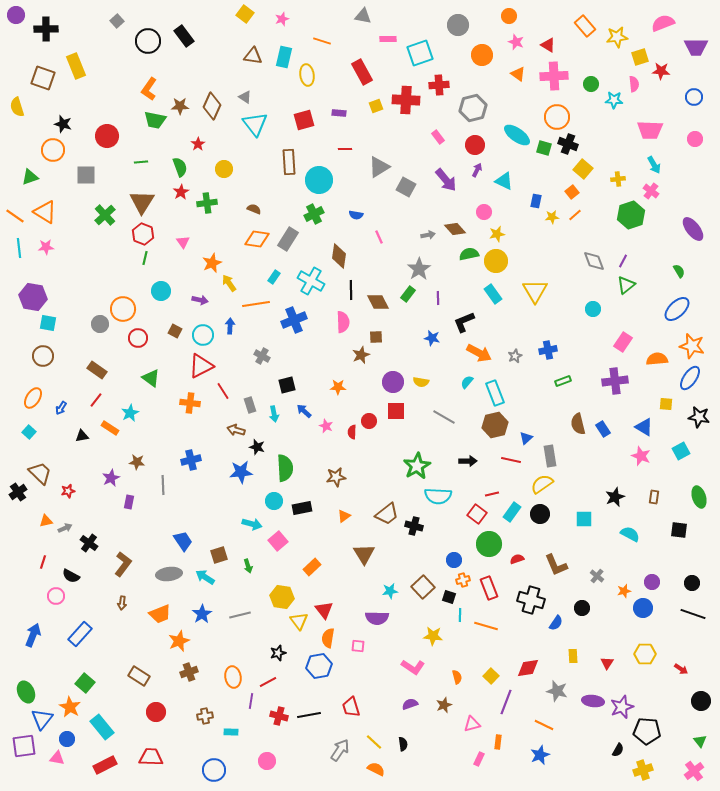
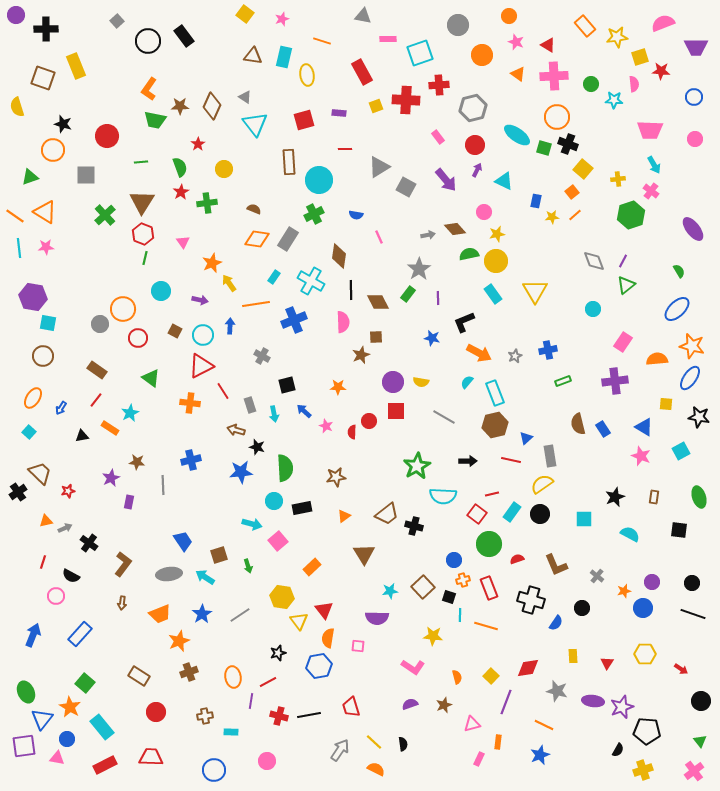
cyan semicircle at (438, 496): moved 5 px right
gray line at (240, 615): rotated 20 degrees counterclockwise
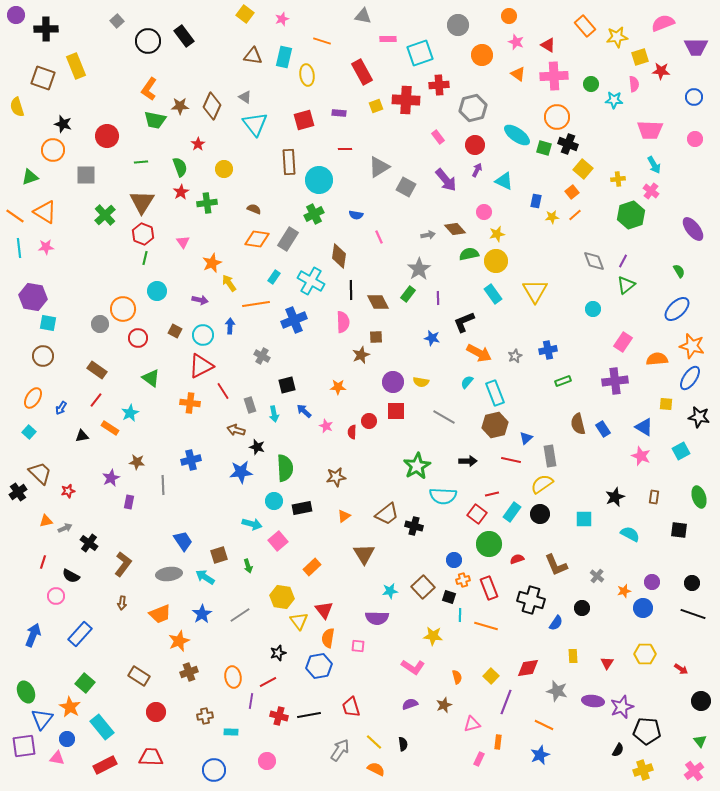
cyan circle at (161, 291): moved 4 px left
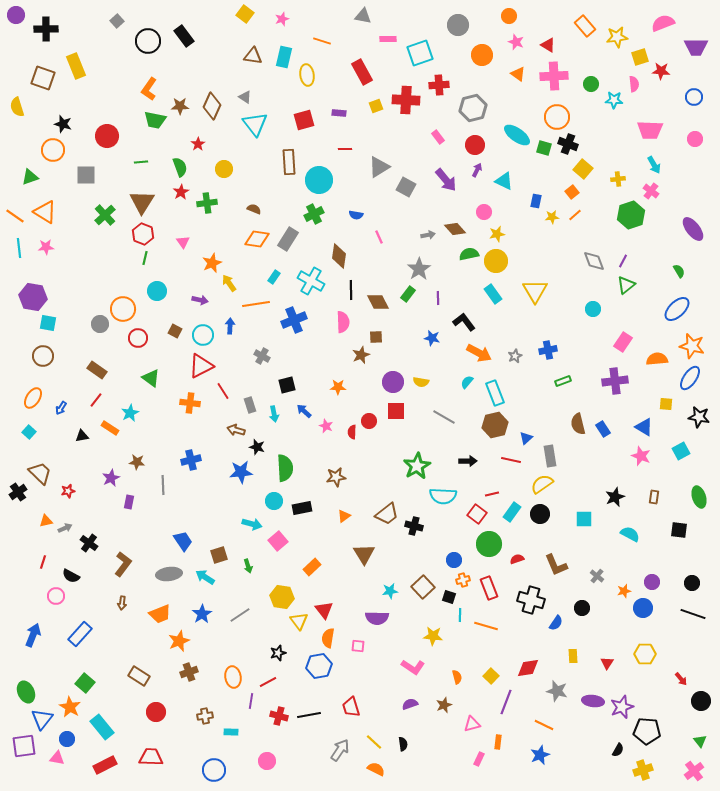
black L-shape at (464, 322): rotated 75 degrees clockwise
red arrow at (681, 669): moved 10 px down; rotated 16 degrees clockwise
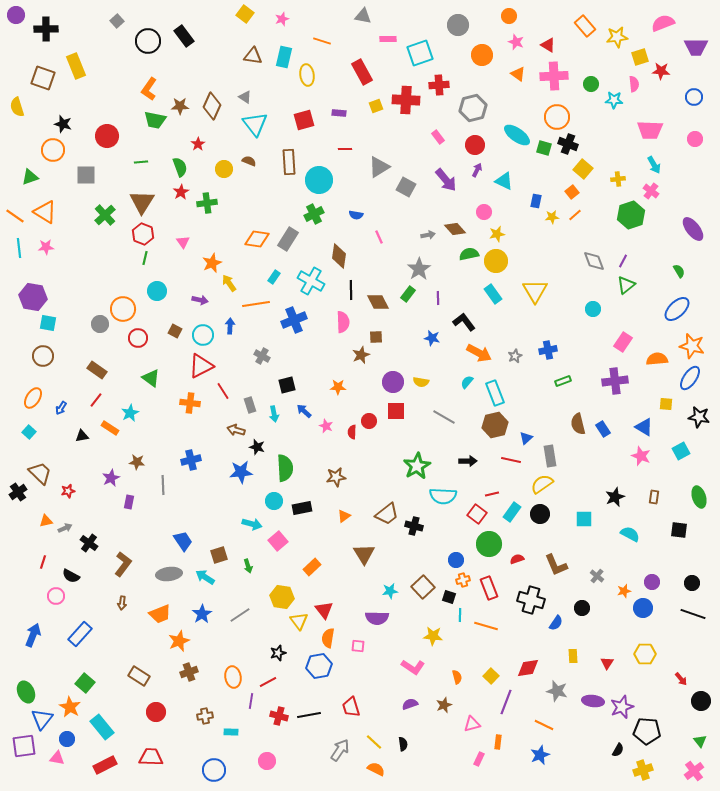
brown semicircle at (254, 209): moved 5 px left, 48 px up
blue circle at (454, 560): moved 2 px right
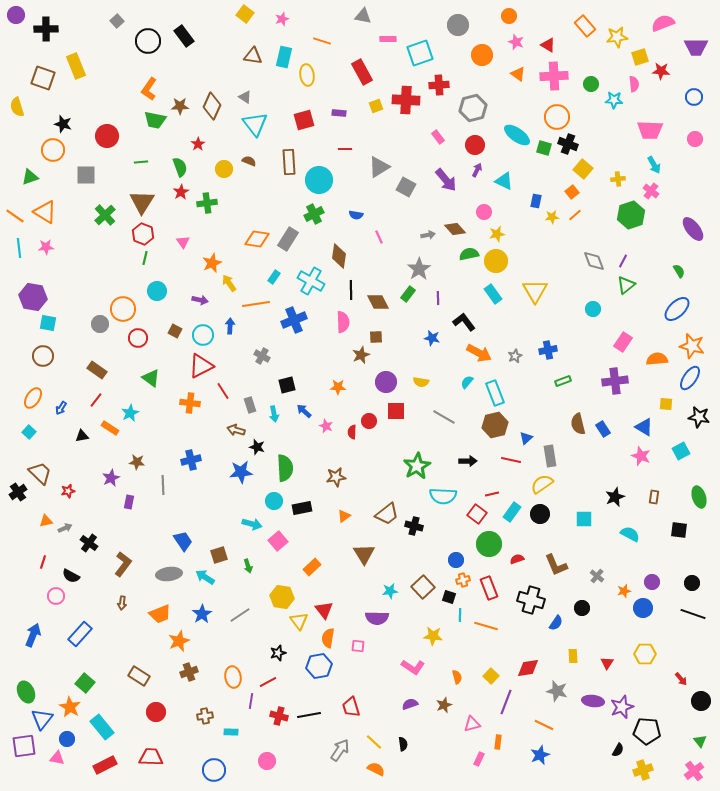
purple circle at (393, 382): moved 7 px left
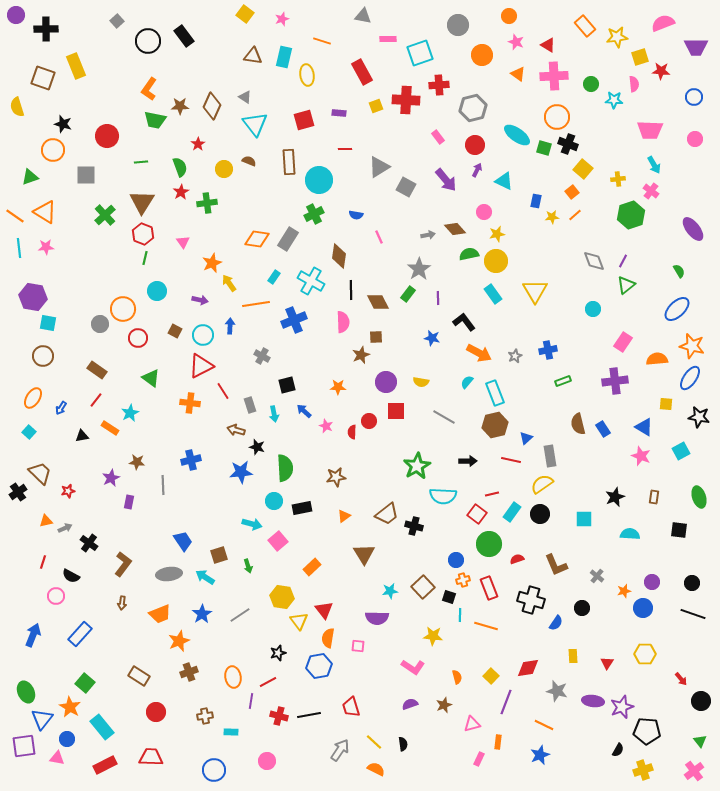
cyan semicircle at (630, 534): rotated 24 degrees counterclockwise
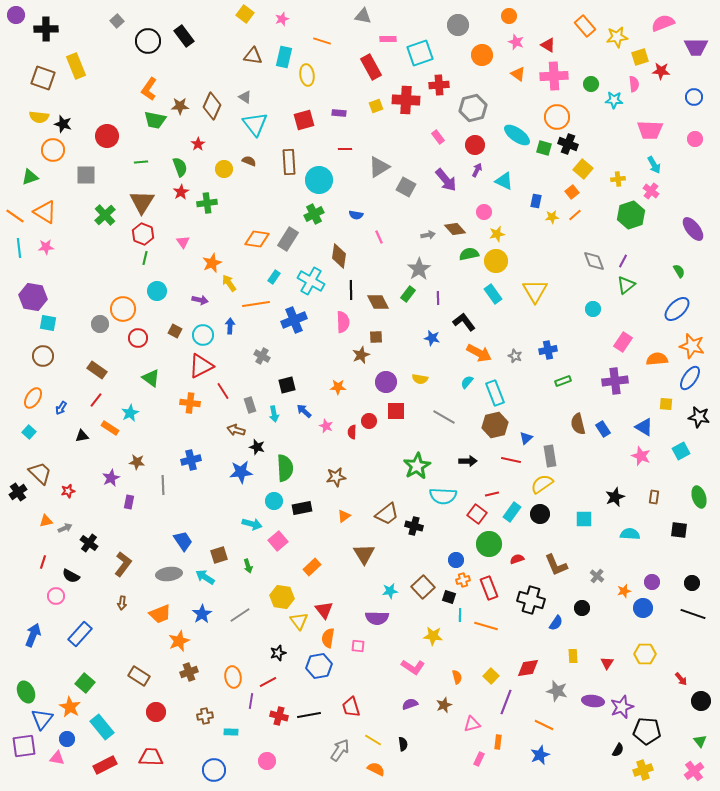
red rectangle at (362, 72): moved 9 px right, 5 px up
yellow semicircle at (17, 107): moved 22 px right, 10 px down; rotated 66 degrees counterclockwise
gray star at (515, 356): rotated 24 degrees counterclockwise
yellow semicircle at (421, 382): moved 1 px left, 3 px up
yellow line at (374, 742): moved 1 px left, 2 px up; rotated 12 degrees counterclockwise
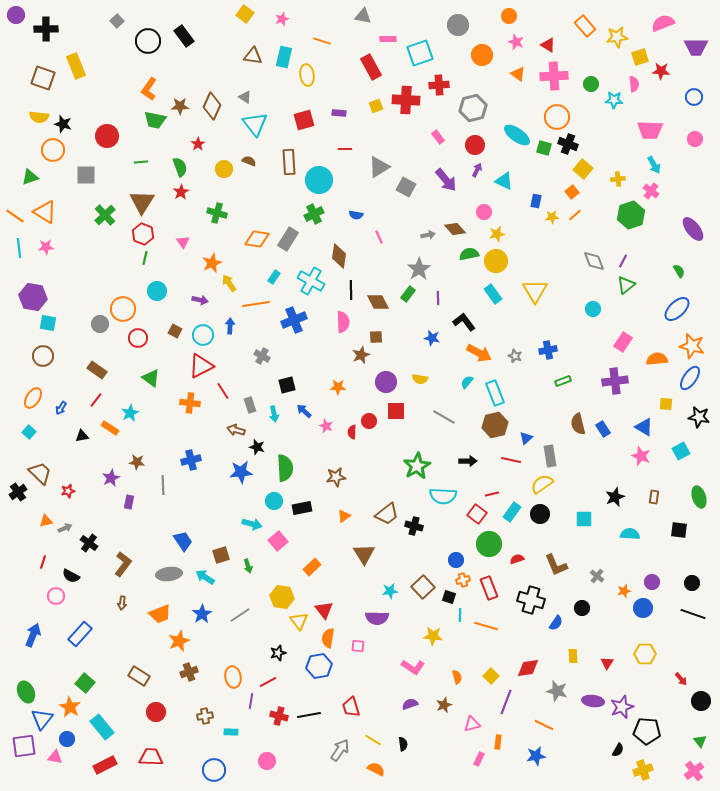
green cross at (207, 203): moved 10 px right, 10 px down; rotated 24 degrees clockwise
brown square at (219, 555): moved 2 px right
blue star at (540, 755): moved 4 px left, 1 px down; rotated 12 degrees clockwise
pink triangle at (57, 758): moved 2 px left, 1 px up
